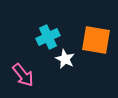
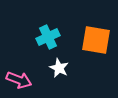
white star: moved 6 px left, 9 px down
pink arrow: moved 4 px left, 5 px down; rotated 30 degrees counterclockwise
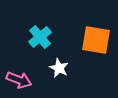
cyan cross: moved 8 px left; rotated 15 degrees counterclockwise
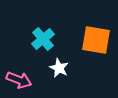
cyan cross: moved 3 px right, 2 px down
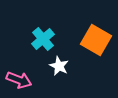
orange square: rotated 20 degrees clockwise
white star: moved 2 px up
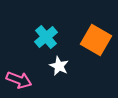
cyan cross: moved 3 px right, 2 px up
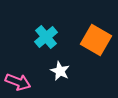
white star: moved 1 px right, 5 px down
pink arrow: moved 1 px left, 2 px down
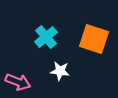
orange square: moved 2 px left, 1 px up; rotated 12 degrees counterclockwise
white star: rotated 18 degrees counterclockwise
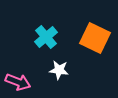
orange square: moved 1 px right, 1 px up; rotated 8 degrees clockwise
white star: moved 1 px left, 1 px up
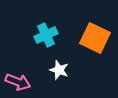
cyan cross: moved 2 px up; rotated 15 degrees clockwise
white star: rotated 12 degrees clockwise
